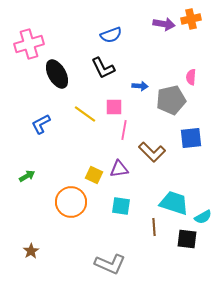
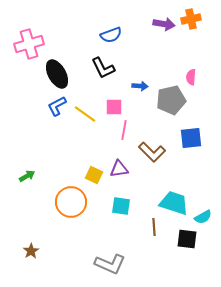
blue L-shape: moved 16 px right, 18 px up
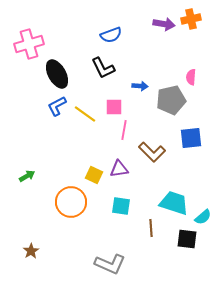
cyan semicircle: rotated 12 degrees counterclockwise
brown line: moved 3 px left, 1 px down
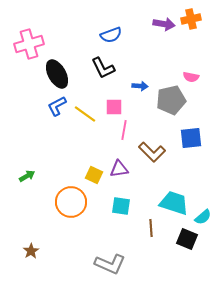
pink semicircle: rotated 84 degrees counterclockwise
black square: rotated 15 degrees clockwise
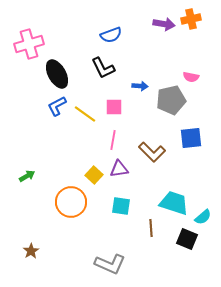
pink line: moved 11 px left, 10 px down
yellow square: rotated 18 degrees clockwise
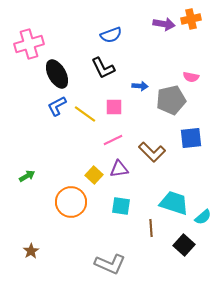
pink line: rotated 54 degrees clockwise
black square: moved 3 px left, 6 px down; rotated 20 degrees clockwise
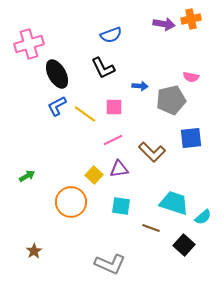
brown line: rotated 66 degrees counterclockwise
brown star: moved 3 px right
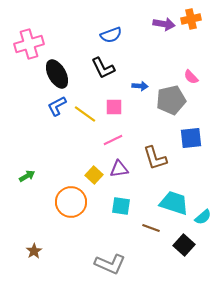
pink semicircle: rotated 35 degrees clockwise
brown L-shape: moved 3 px right, 6 px down; rotated 28 degrees clockwise
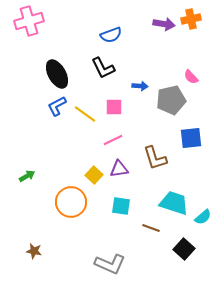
pink cross: moved 23 px up
black square: moved 4 px down
brown star: rotated 28 degrees counterclockwise
